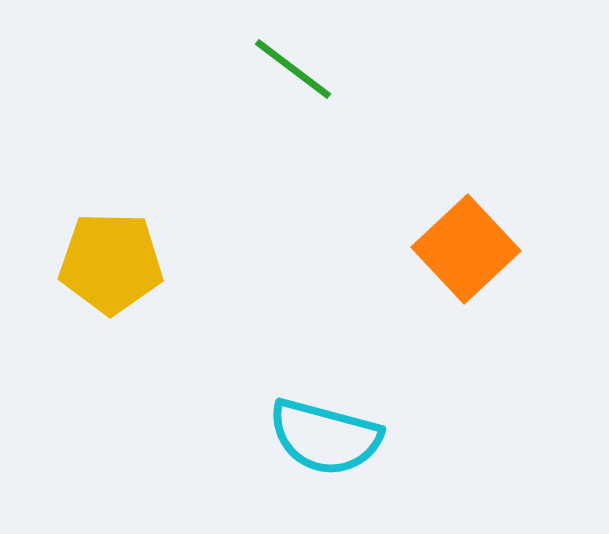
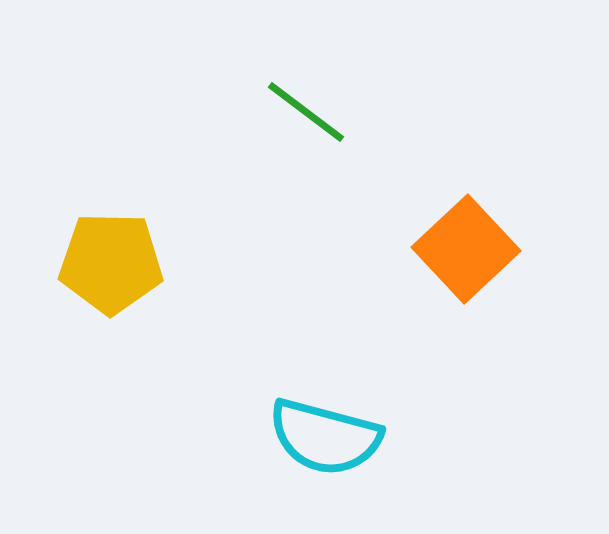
green line: moved 13 px right, 43 px down
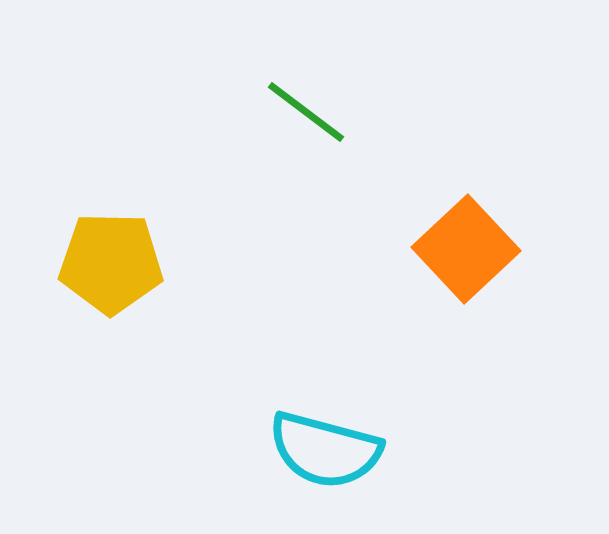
cyan semicircle: moved 13 px down
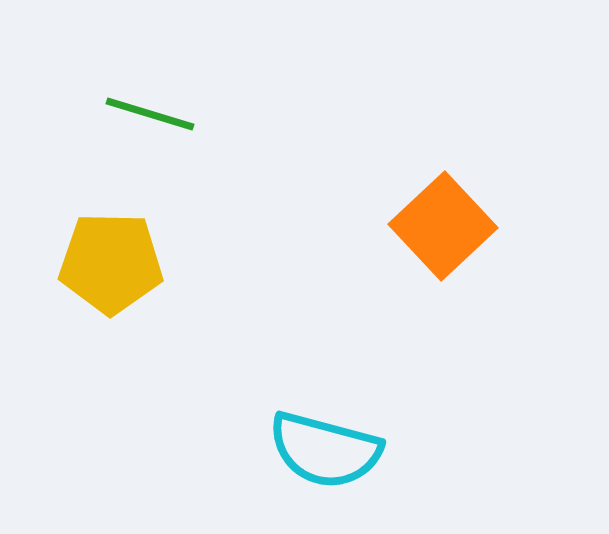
green line: moved 156 px left, 2 px down; rotated 20 degrees counterclockwise
orange square: moved 23 px left, 23 px up
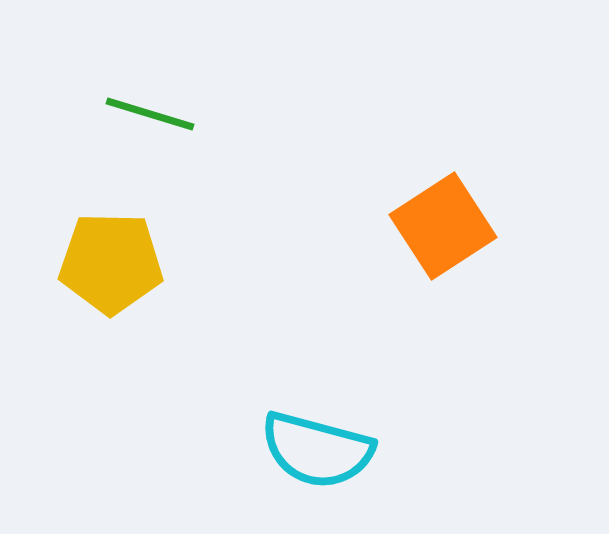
orange square: rotated 10 degrees clockwise
cyan semicircle: moved 8 px left
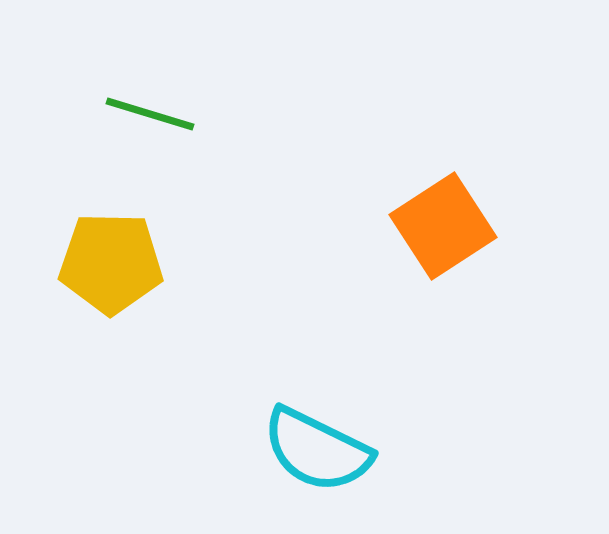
cyan semicircle: rotated 11 degrees clockwise
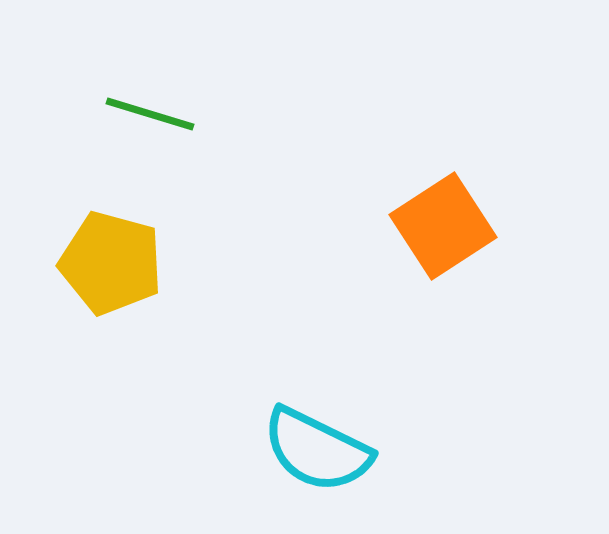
yellow pentagon: rotated 14 degrees clockwise
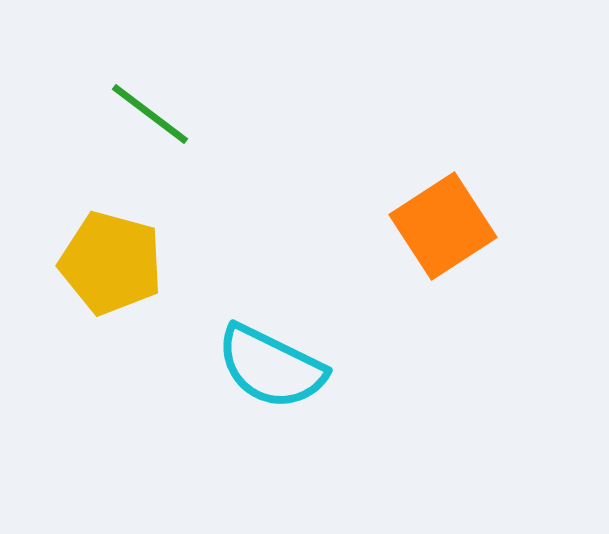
green line: rotated 20 degrees clockwise
cyan semicircle: moved 46 px left, 83 px up
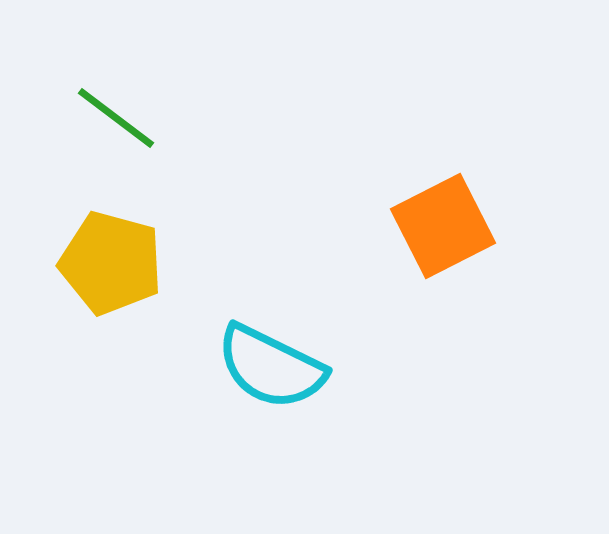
green line: moved 34 px left, 4 px down
orange square: rotated 6 degrees clockwise
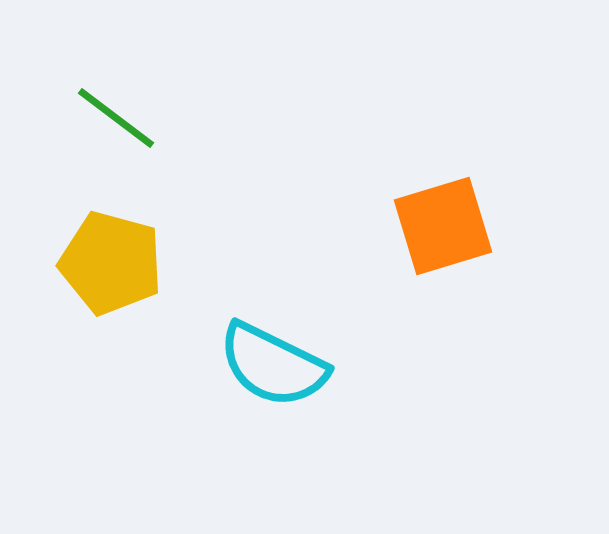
orange square: rotated 10 degrees clockwise
cyan semicircle: moved 2 px right, 2 px up
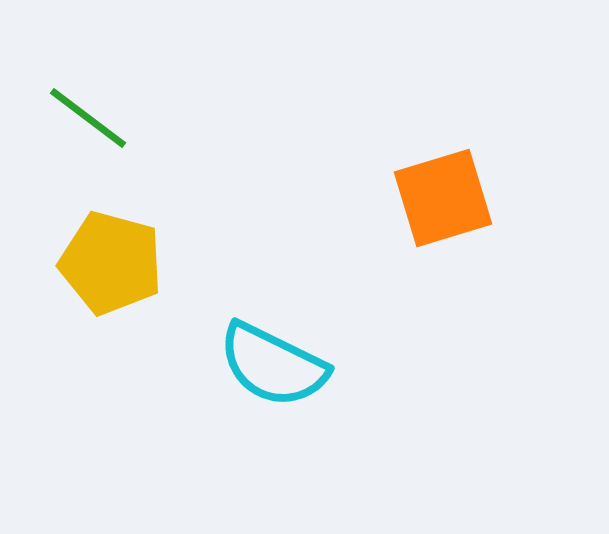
green line: moved 28 px left
orange square: moved 28 px up
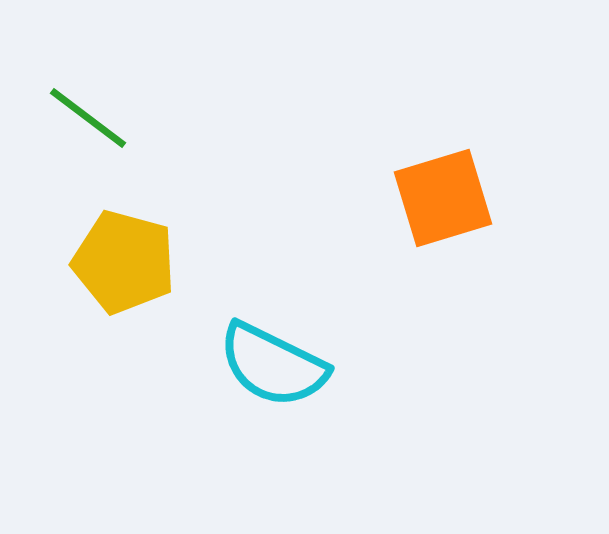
yellow pentagon: moved 13 px right, 1 px up
